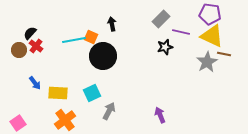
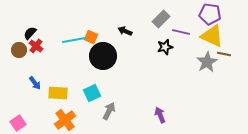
black arrow: moved 13 px right, 7 px down; rotated 56 degrees counterclockwise
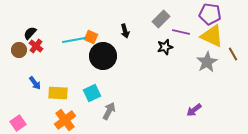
black arrow: rotated 128 degrees counterclockwise
brown line: moved 9 px right; rotated 48 degrees clockwise
purple arrow: moved 34 px right, 5 px up; rotated 105 degrees counterclockwise
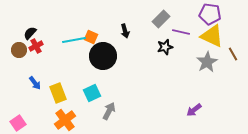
red cross: rotated 24 degrees clockwise
yellow rectangle: rotated 66 degrees clockwise
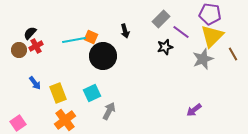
purple line: rotated 24 degrees clockwise
yellow triangle: rotated 50 degrees clockwise
gray star: moved 4 px left, 3 px up; rotated 10 degrees clockwise
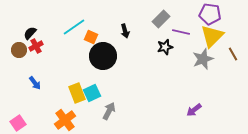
purple line: rotated 24 degrees counterclockwise
cyan line: moved 13 px up; rotated 25 degrees counterclockwise
yellow rectangle: moved 19 px right
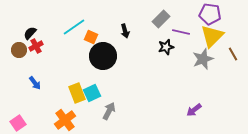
black star: moved 1 px right
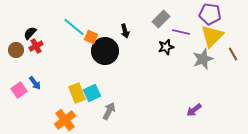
cyan line: rotated 75 degrees clockwise
brown circle: moved 3 px left
black circle: moved 2 px right, 5 px up
pink square: moved 1 px right, 33 px up
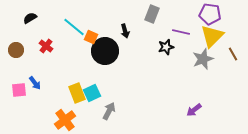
gray rectangle: moved 9 px left, 5 px up; rotated 24 degrees counterclockwise
black semicircle: moved 15 px up; rotated 16 degrees clockwise
red cross: moved 10 px right; rotated 24 degrees counterclockwise
pink square: rotated 28 degrees clockwise
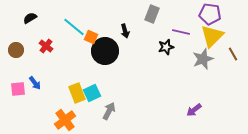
pink square: moved 1 px left, 1 px up
